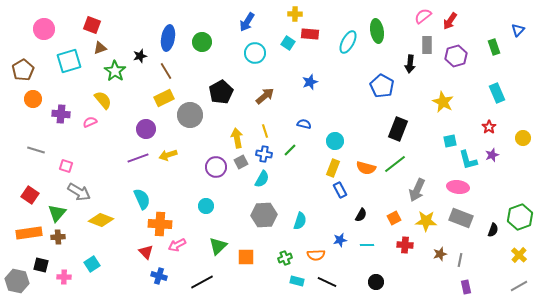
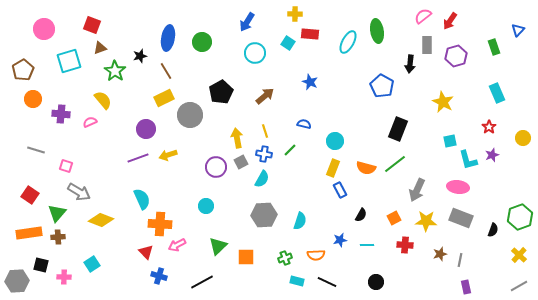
blue star at (310, 82): rotated 28 degrees counterclockwise
gray hexagon at (17, 281): rotated 15 degrees counterclockwise
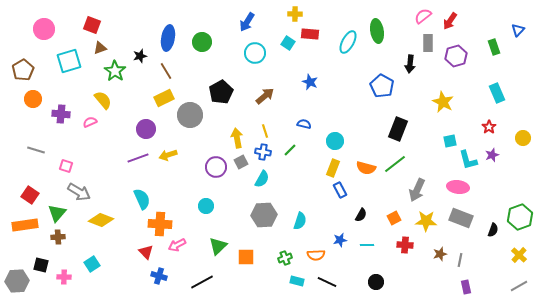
gray rectangle at (427, 45): moved 1 px right, 2 px up
blue cross at (264, 154): moved 1 px left, 2 px up
orange rectangle at (29, 233): moved 4 px left, 8 px up
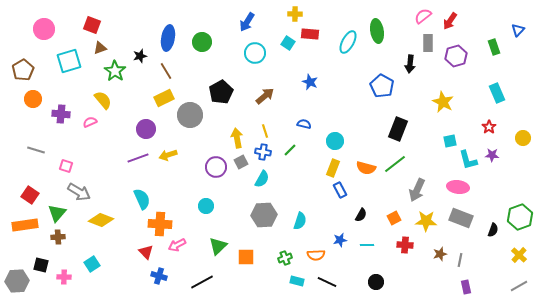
purple star at (492, 155): rotated 24 degrees clockwise
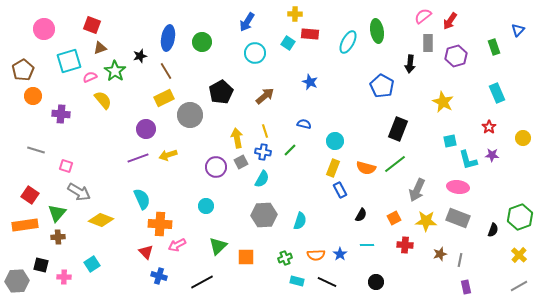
orange circle at (33, 99): moved 3 px up
pink semicircle at (90, 122): moved 45 px up
gray rectangle at (461, 218): moved 3 px left
blue star at (340, 240): moved 14 px down; rotated 24 degrees counterclockwise
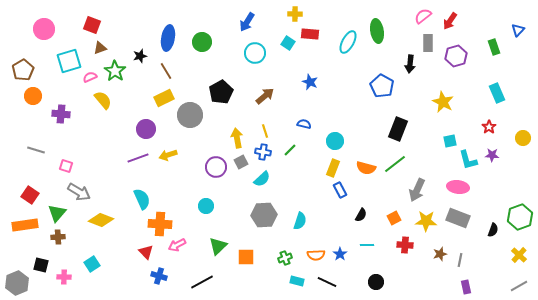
cyan semicircle at (262, 179): rotated 18 degrees clockwise
gray hexagon at (17, 281): moved 2 px down; rotated 20 degrees counterclockwise
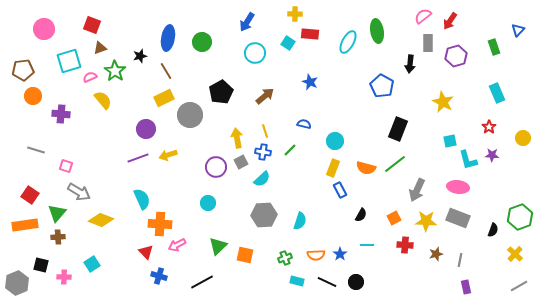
brown pentagon at (23, 70): rotated 25 degrees clockwise
cyan circle at (206, 206): moved 2 px right, 3 px up
brown star at (440, 254): moved 4 px left
yellow cross at (519, 255): moved 4 px left, 1 px up
orange square at (246, 257): moved 1 px left, 2 px up; rotated 12 degrees clockwise
black circle at (376, 282): moved 20 px left
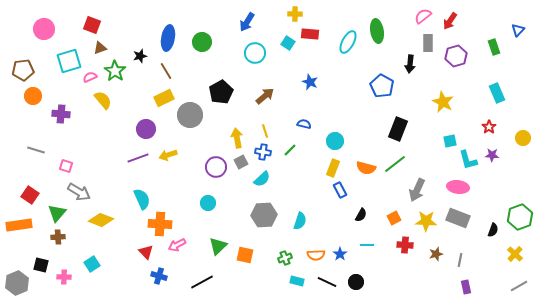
orange rectangle at (25, 225): moved 6 px left
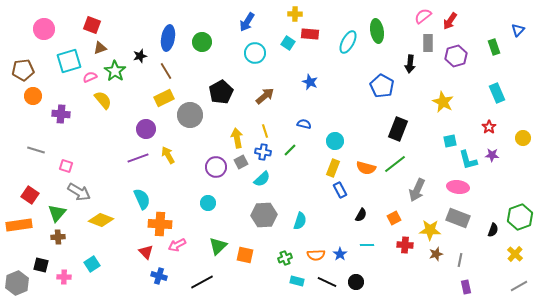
yellow arrow at (168, 155): rotated 78 degrees clockwise
yellow star at (426, 221): moved 4 px right, 9 px down
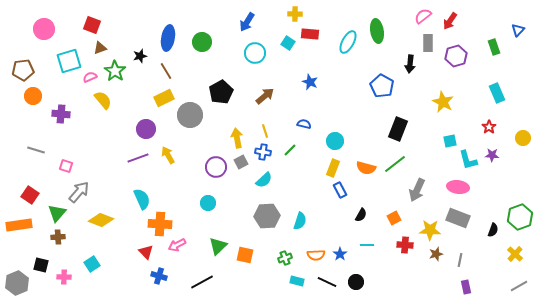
cyan semicircle at (262, 179): moved 2 px right, 1 px down
gray arrow at (79, 192): rotated 80 degrees counterclockwise
gray hexagon at (264, 215): moved 3 px right, 1 px down
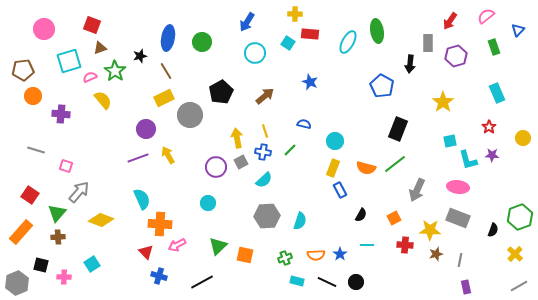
pink semicircle at (423, 16): moved 63 px right
yellow star at (443, 102): rotated 10 degrees clockwise
orange rectangle at (19, 225): moved 2 px right, 7 px down; rotated 40 degrees counterclockwise
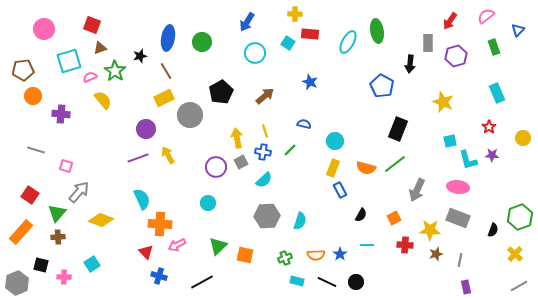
yellow star at (443, 102): rotated 15 degrees counterclockwise
